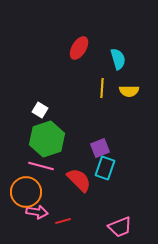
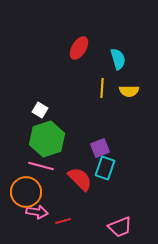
red semicircle: moved 1 px right, 1 px up
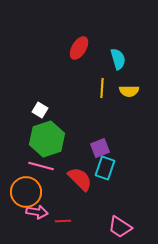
red line: rotated 14 degrees clockwise
pink trapezoid: rotated 55 degrees clockwise
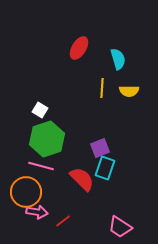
red semicircle: moved 2 px right
red line: rotated 35 degrees counterclockwise
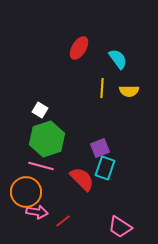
cyan semicircle: rotated 20 degrees counterclockwise
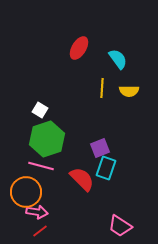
cyan rectangle: moved 1 px right
red line: moved 23 px left, 10 px down
pink trapezoid: moved 1 px up
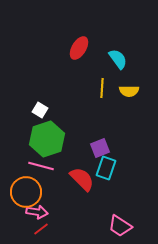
red line: moved 1 px right, 2 px up
